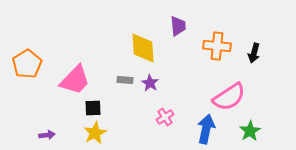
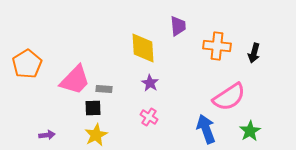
gray rectangle: moved 21 px left, 9 px down
pink cross: moved 16 px left; rotated 24 degrees counterclockwise
blue arrow: rotated 32 degrees counterclockwise
yellow star: moved 1 px right, 2 px down
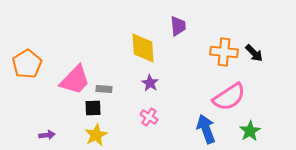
orange cross: moved 7 px right, 6 px down
black arrow: rotated 60 degrees counterclockwise
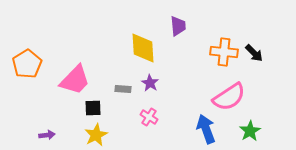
gray rectangle: moved 19 px right
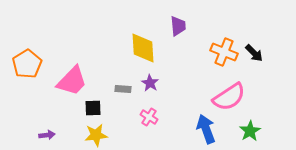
orange cross: rotated 16 degrees clockwise
pink trapezoid: moved 3 px left, 1 px down
yellow star: rotated 20 degrees clockwise
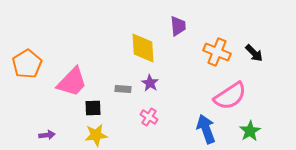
orange cross: moved 7 px left
pink trapezoid: moved 1 px down
pink semicircle: moved 1 px right, 1 px up
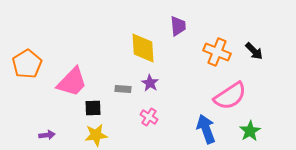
black arrow: moved 2 px up
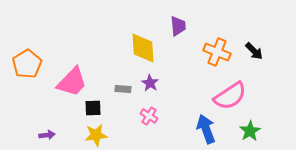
pink cross: moved 1 px up
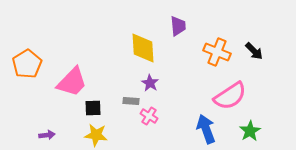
gray rectangle: moved 8 px right, 12 px down
yellow star: rotated 15 degrees clockwise
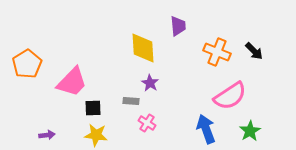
pink cross: moved 2 px left, 7 px down
